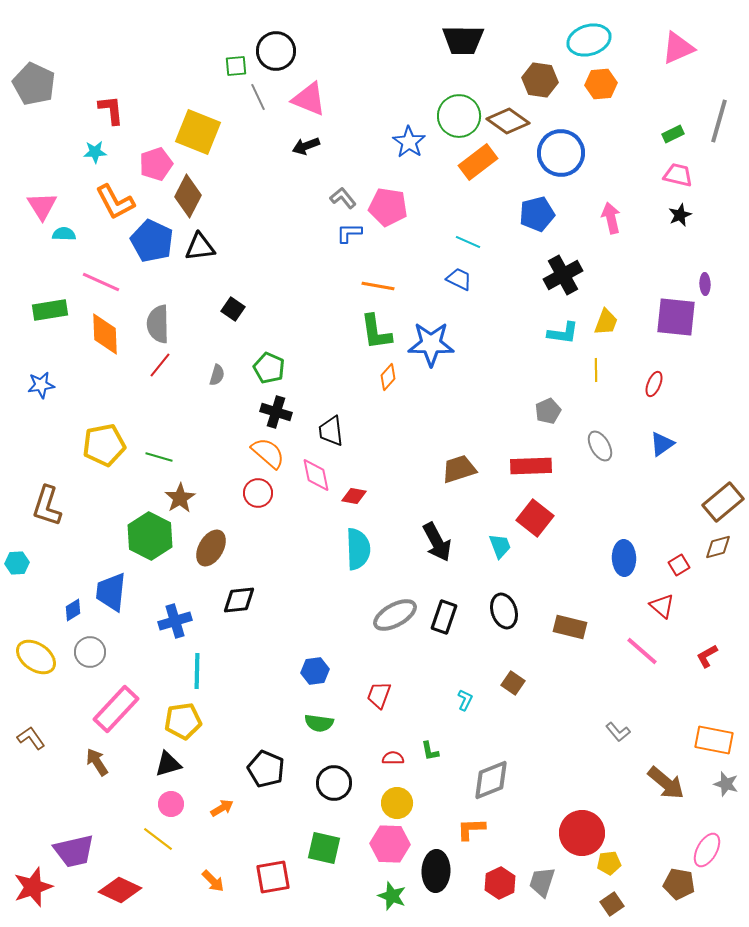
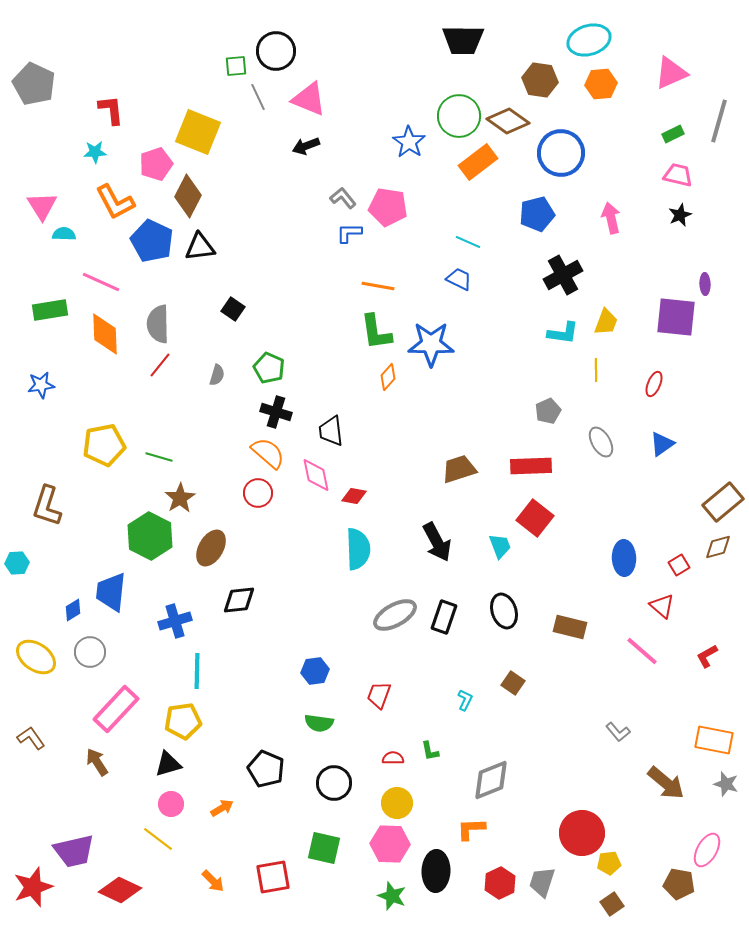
pink triangle at (678, 48): moved 7 px left, 25 px down
gray ellipse at (600, 446): moved 1 px right, 4 px up
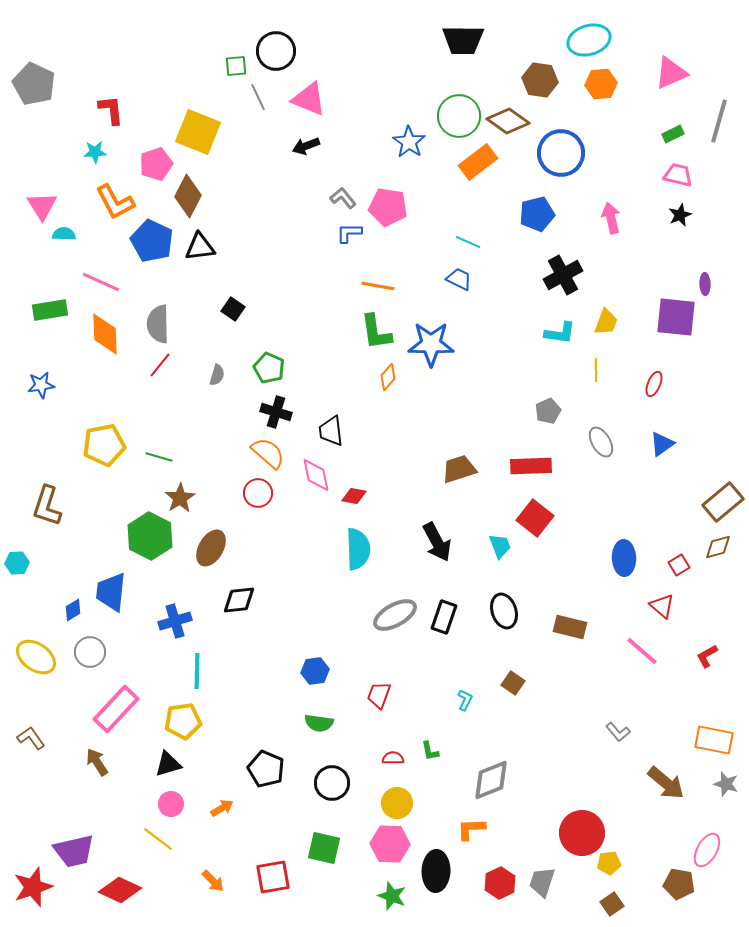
cyan L-shape at (563, 333): moved 3 px left
black circle at (334, 783): moved 2 px left
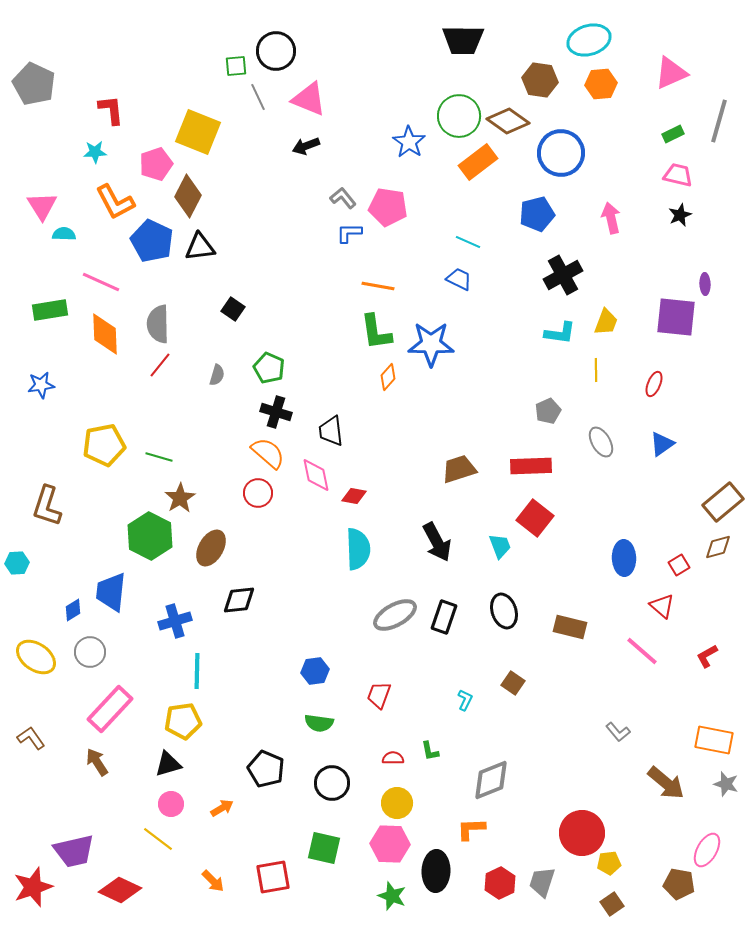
pink rectangle at (116, 709): moved 6 px left
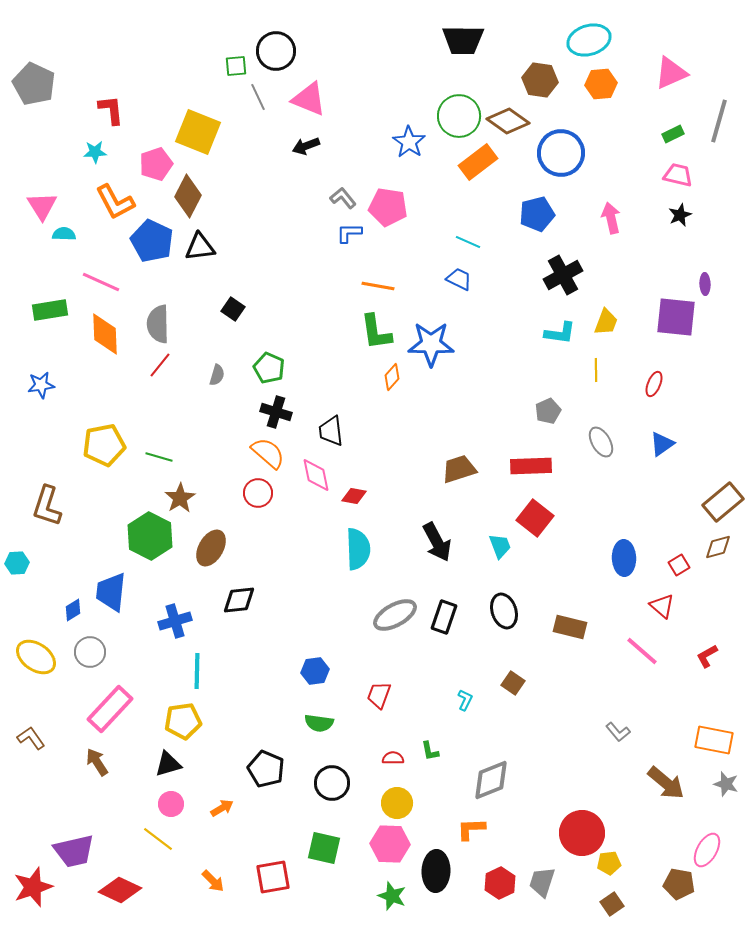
orange diamond at (388, 377): moved 4 px right
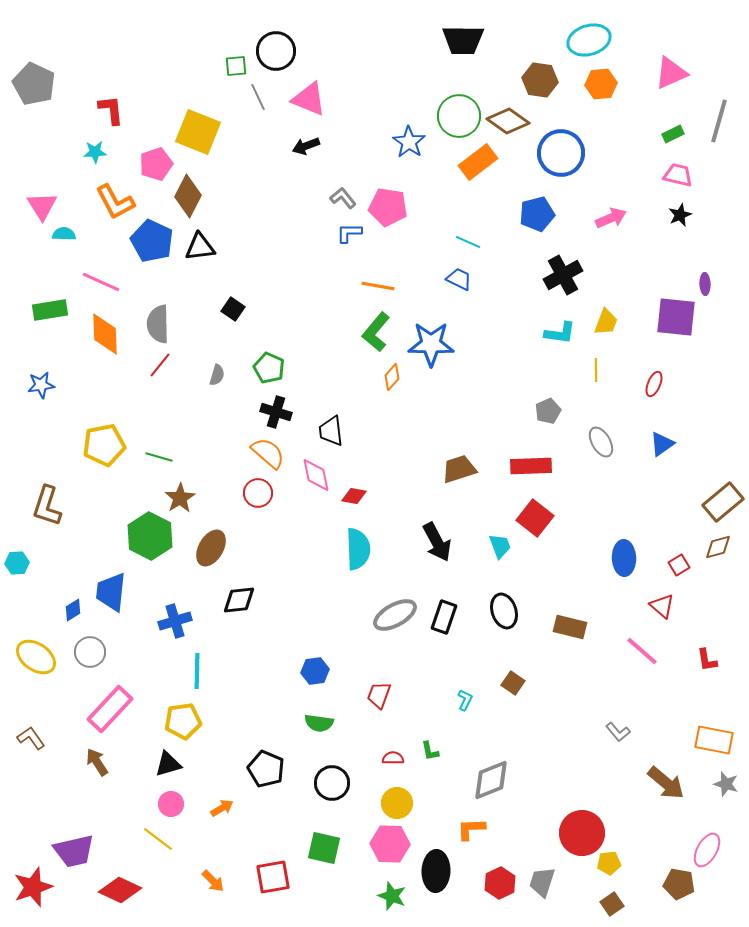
pink arrow at (611, 218): rotated 80 degrees clockwise
green L-shape at (376, 332): rotated 48 degrees clockwise
red L-shape at (707, 656): moved 4 px down; rotated 70 degrees counterclockwise
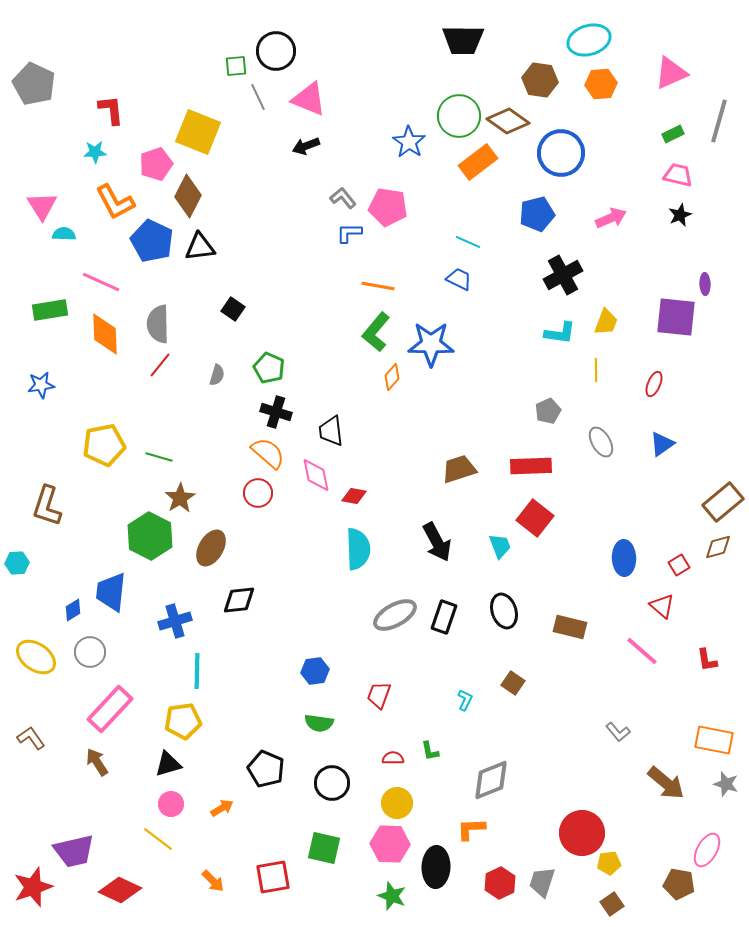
black ellipse at (436, 871): moved 4 px up
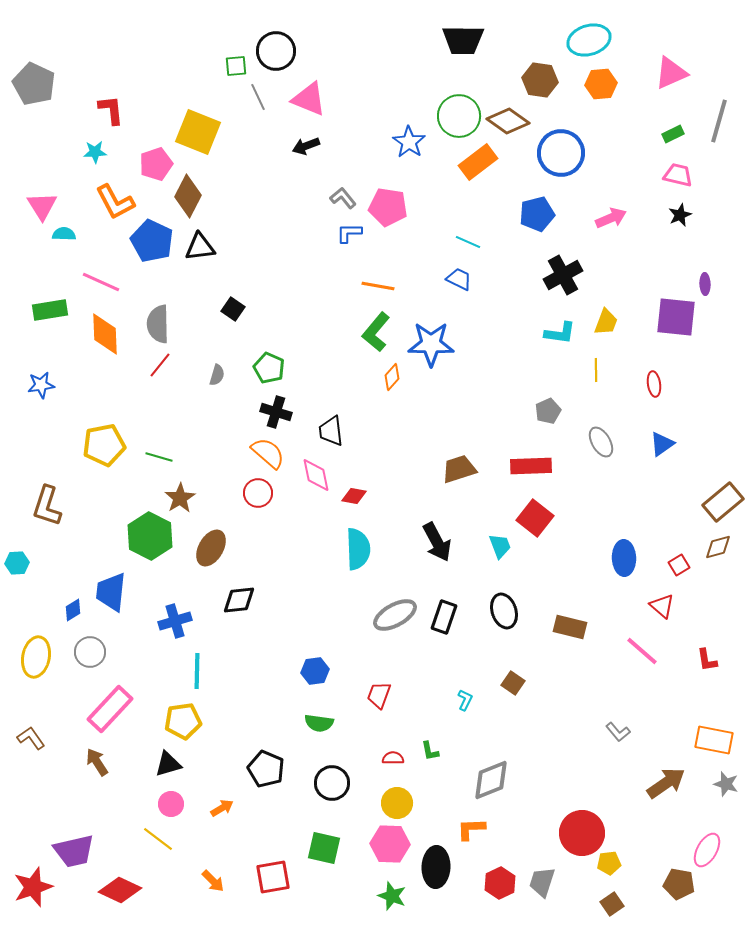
red ellipse at (654, 384): rotated 30 degrees counterclockwise
yellow ellipse at (36, 657): rotated 66 degrees clockwise
brown arrow at (666, 783): rotated 75 degrees counterclockwise
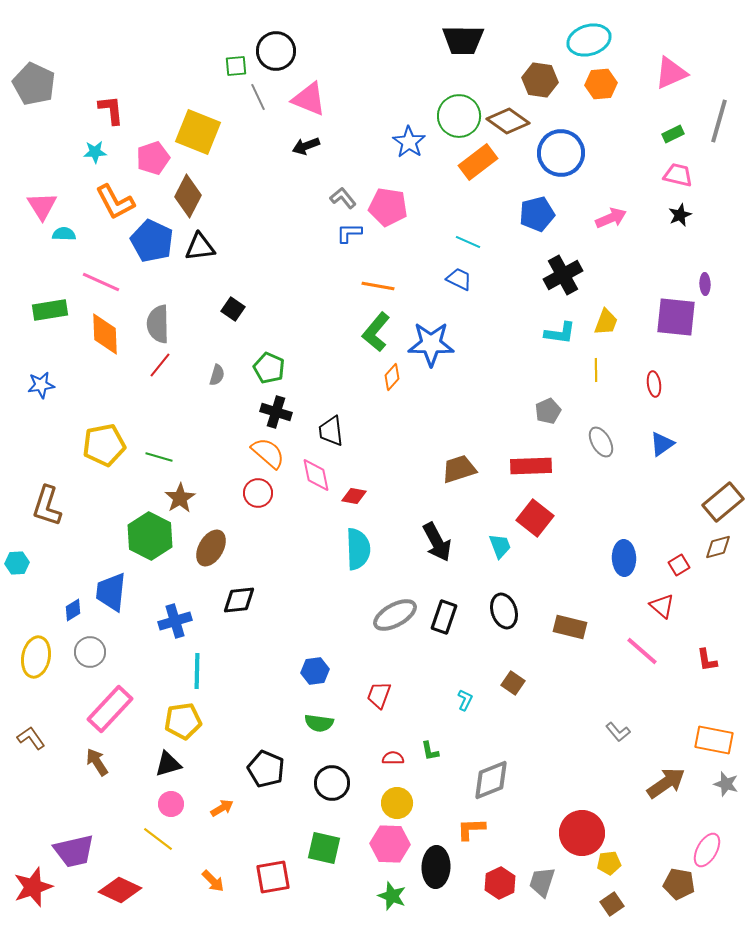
pink pentagon at (156, 164): moved 3 px left, 6 px up
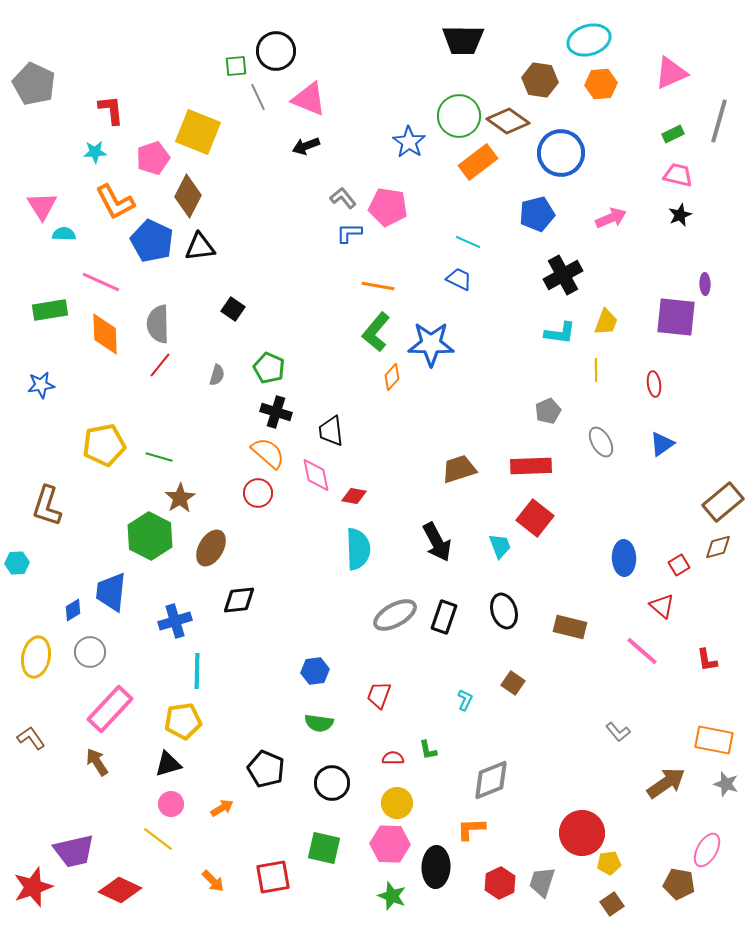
green L-shape at (430, 751): moved 2 px left, 1 px up
